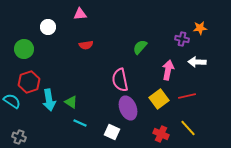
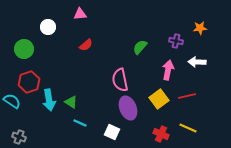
purple cross: moved 6 px left, 2 px down
red semicircle: rotated 32 degrees counterclockwise
yellow line: rotated 24 degrees counterclockwise
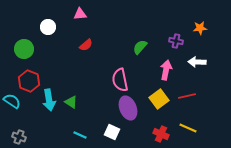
pink arrow: moved 2 px left
red hexagon: moved 1 px up; rotated 20 degrees counterclockwise
cyan line: moved 12 px down
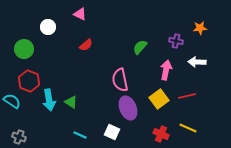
pink triangle: rotated 32 degrees clockwise
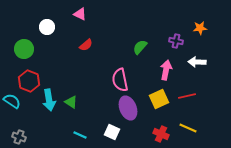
white circle: moved 1 px left
yellow square: rotated 12 degrees clockwise
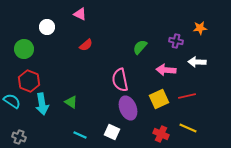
pink arrow: rotated 96 degrees counterclockwise
cyan arrow: moved 7 px left, 4 px down
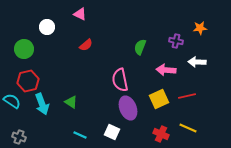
green semicircle: rotated 21 degrees counterclockwise
red hexagon: moved 1 px left; rotated 25 degrees clockwise
cyan arrow: rotated 10 degrees counterclockwise
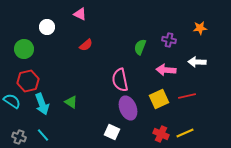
purple cross: moved 7 px left, 1 px up
yellow line: moved 3 px left, 5 px down; rotated 48 degrees counterclockwise
cyan line: moved 37 px left; rotated 24 degrees clockwise
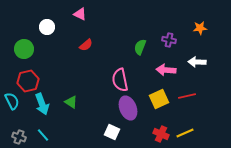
cyan semicircle: rotated 30 degrees clockwise
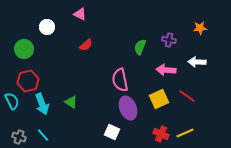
red line: rotated 48 degrees clockwise
